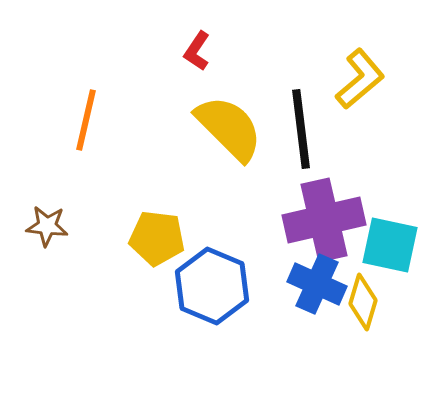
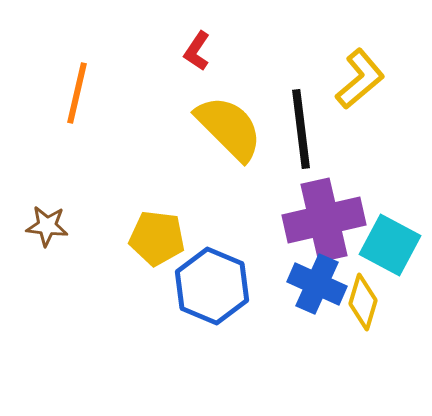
orange line: moved 9 px left, 27 px up
cyan square: rotated 16 degrees clockwise
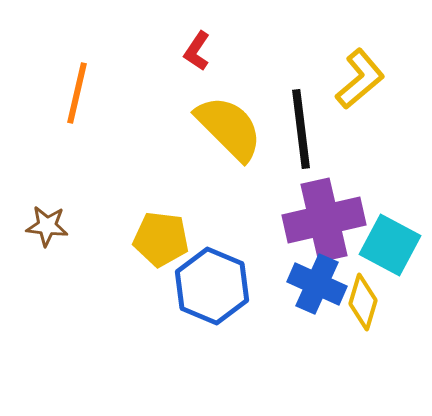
yellow pentagon: moved 4 px right, 1 px down
